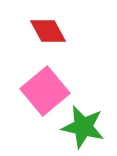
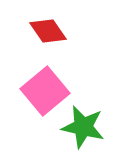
red diamond: rotated 6 degrees counterclockwise
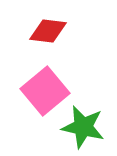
red diamond: rotated 48 degrees counterclockwise
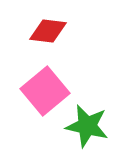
green star: moved 4 px right, 1 px up
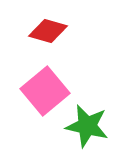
red diamond: rotated 9 degrees clockwise
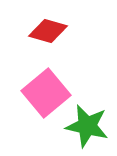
pink square: moved 1 px right, 2 px down
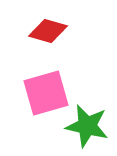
pink square: rotated 24 degrees clockwise
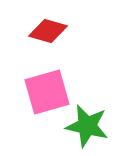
pink square: moved 1 px right, 1 px up
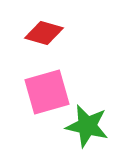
red diamond: moved 4 px left, 2 px down
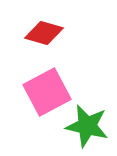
pink square: rotated 12 degrees counterclockwise
